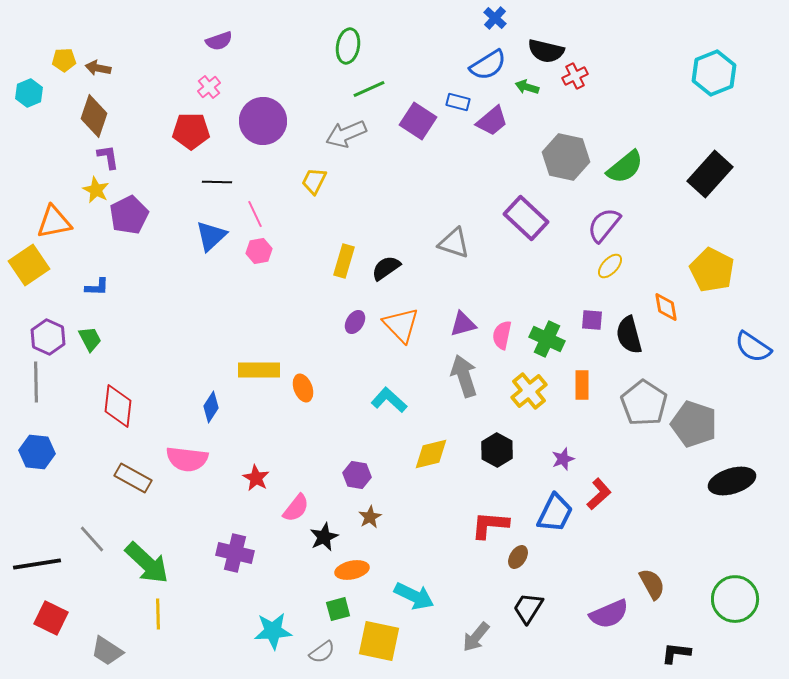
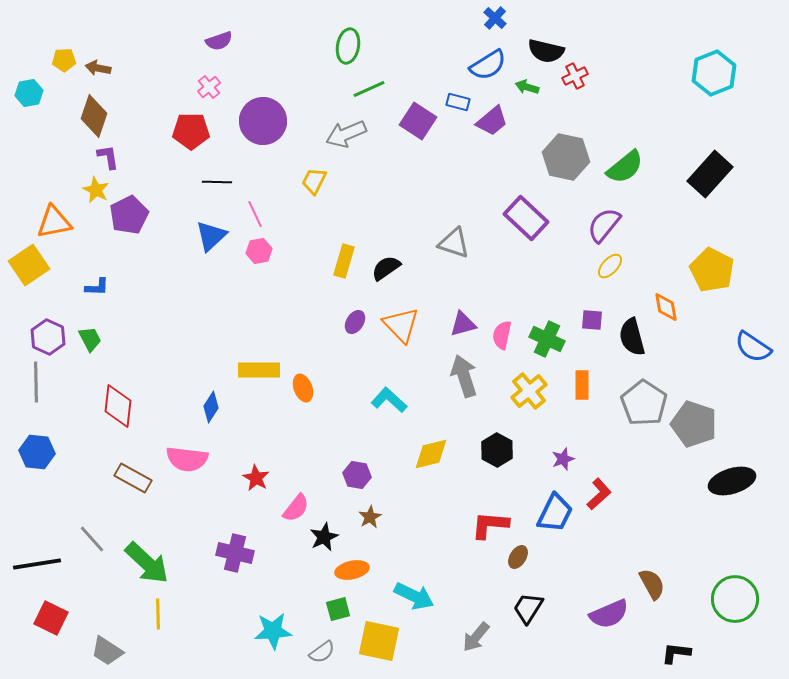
cyan hexagon at (29, 93): rotated 12 degrees clockwise
black semicircle at (629, 335): moved 3 px right, 2 px down
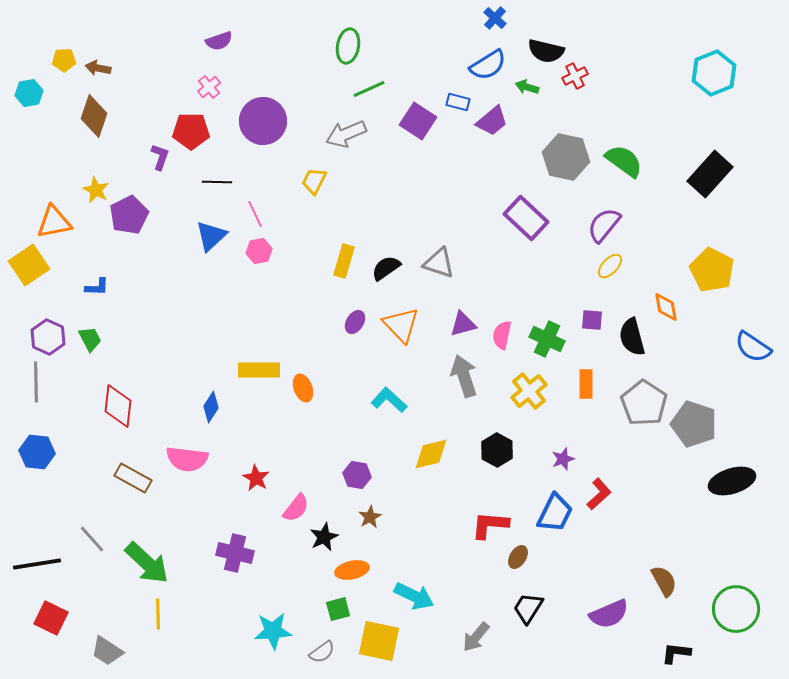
purple L-shape at (108, 157): moved 52 px right; rotated 28 degrees clockwise
green semicircle at (625, 167): moved 1 px left, 6 px up; rotated 105 degrees counterclockwise
gray triangle at (454, 243): moved 15 px left, 20 px down
orange rectangle at (582, 385): moved 4 px right, 1 px up
brown semicircle at (652, 584): moved 12 px right, 3 px up
green circle at (735, 599): moved 1 px right, 10 px down
